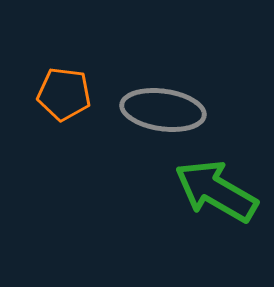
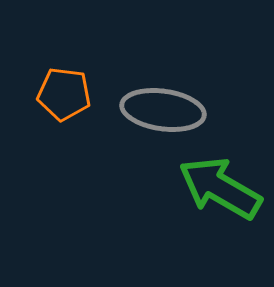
green arrow: moved 4 px right, 3 px up
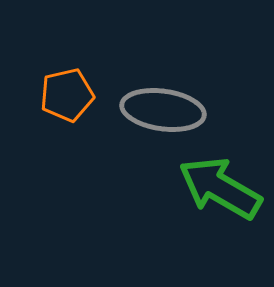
orange pentagon: moved 3 px right, 1 px down; rotated 20 degrees counterclockwise
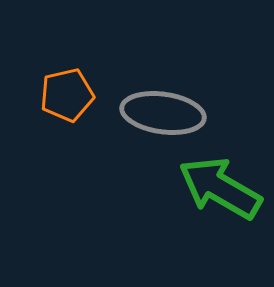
gray ellipse: moved 3 px down
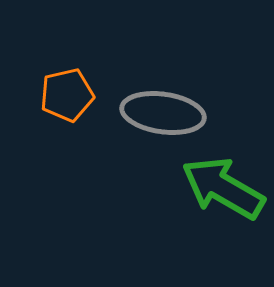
green arrow: moved 3 px right
